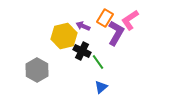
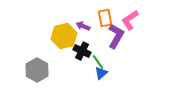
orange rectangle: rotated 42 degrees counterclockwise
purple L-shape: moved 3 px down
blue triangle: moved 14 px up
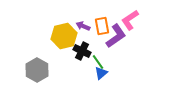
orange rectangle: moved 3 px left, 8 px down
purple L-shape: rotated 25 degrees clockwise
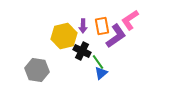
purple arrow: rotated 112 degrees counterclockwise
gray hexagon: rotated 20 degrees counterclockwise
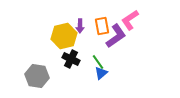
purple arrow: moved 3 px left
black cross: moved 11 px left, 8 px down
gray hexagon: moved 6 px down
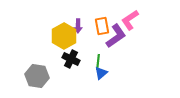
purple arrow: moved 2 px left
yellow hexagon: rotated 15 degrees counterclockwise
green line: rotated 42 degrees clockwise
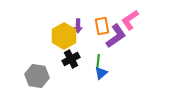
black cross: rotated 36 degrees clockwise
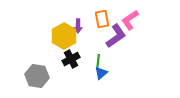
orange rectangle: moved 7 px up
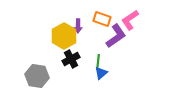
orange rectangle: rotated 60 degrees counterclockwise
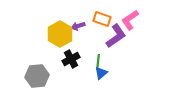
purple arrow: rotated 72 degrees clockwise
yellow hexagon: moved 4 px left, 2 px up
gray hexagon: rotated 15 degrees counterclockwise
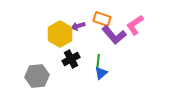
pink L-shape: moved 5 px right, 5 px down
purple L-shape: moved 2 px left, 1 px up; rotated 85 degrees clockwise
